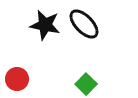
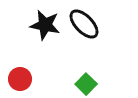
red circle: moved 3 px right
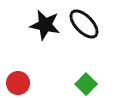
red circle: moved 2 px left, 4 px down
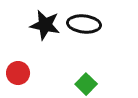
black ellipse: rotated 40 degrees counterclockwise
red circle: moved 10 px up
